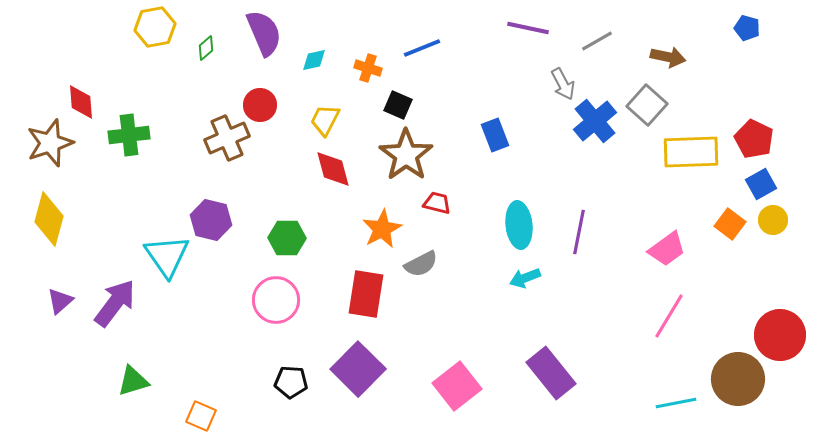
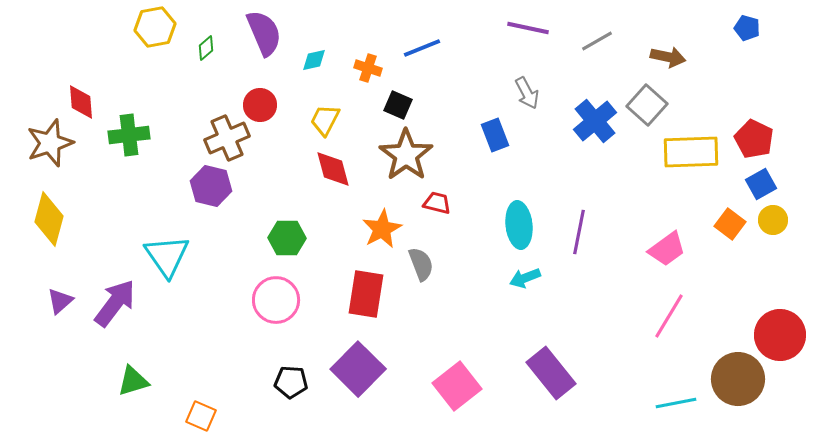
gray arrow at (563, 84): moved 36 px left, 9 px down
purple hexagon at (211, 220): moved 34 px up
gray semicircle at (421, 264): rotated 84 degrees counterclockwise
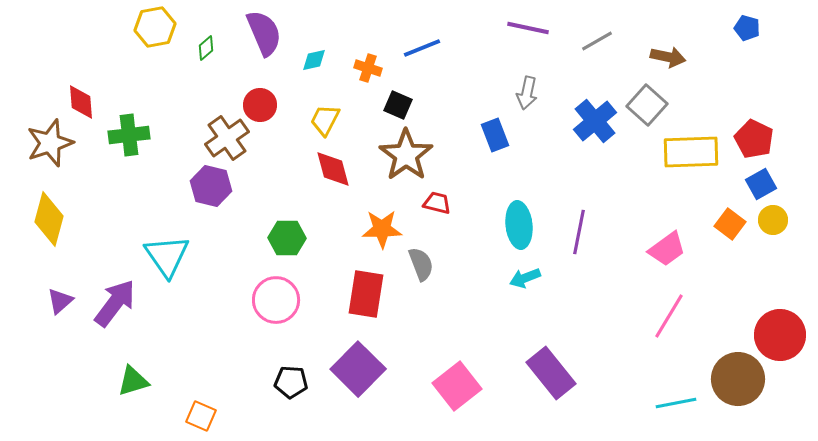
gray arrow at (527, 93): rotated 40 degrees clockwise
brown cross at (227, 138): rotated 12 degrees counterclockwise
orange star at (382, 229): rotated 27 degrees clockwise
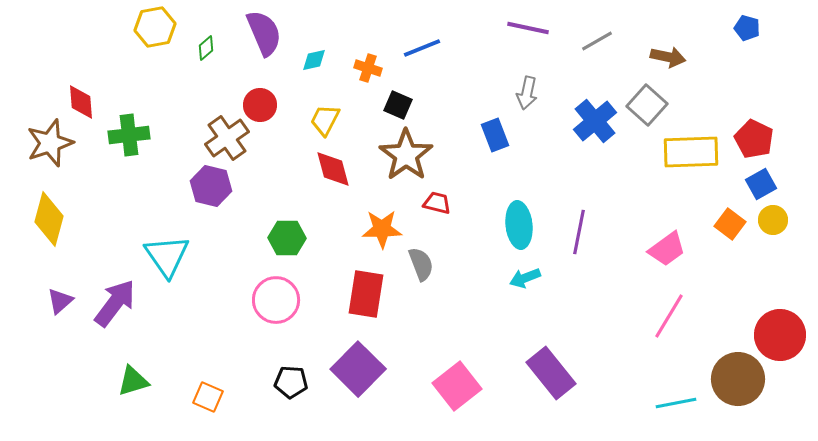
orange square at (201, 416): moved 7 px right, 19 px up
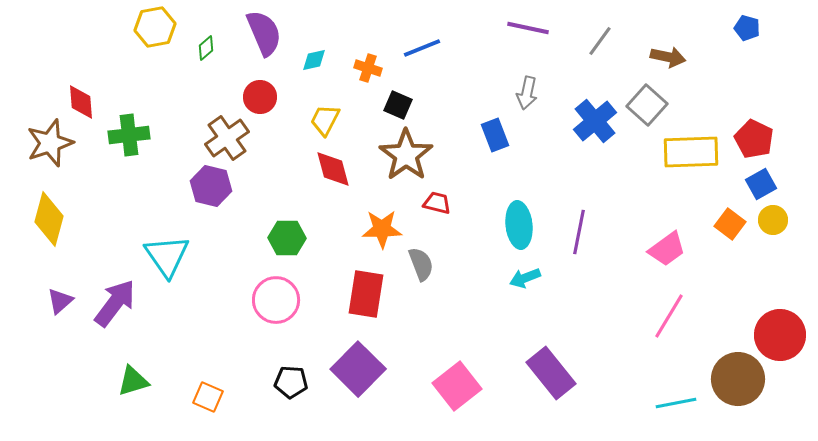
gray line at (597, 41): moved 3 px right; rotated 24 degrees counterclockwise
red circle at (260, 105): moved 8 px up
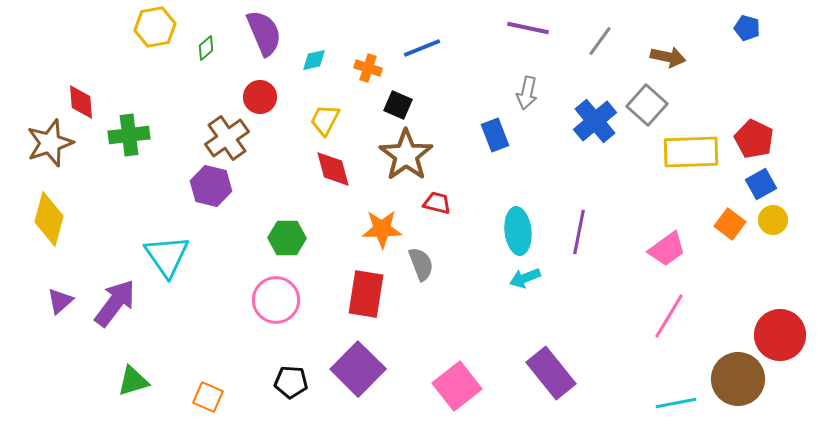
cyan ellipse at (519, 225): moved 1 px left, 6 px down
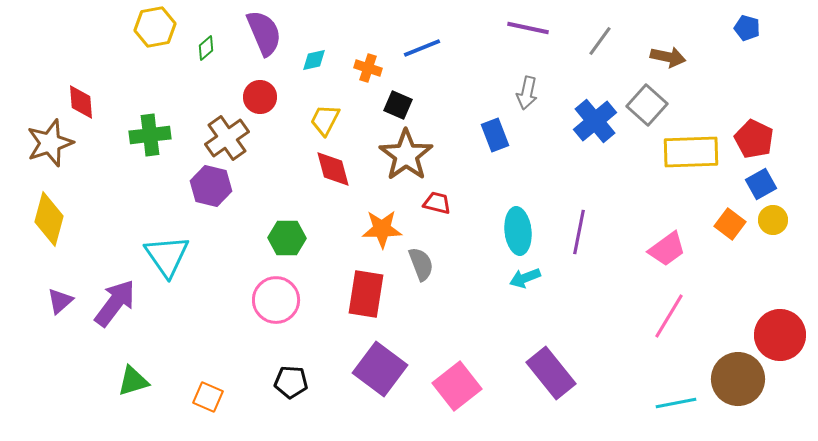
green cross at (129, 135): moved 21 px right
purple square at (358, 369): moved 22 px right; rotated 8 degrees counterclockwise
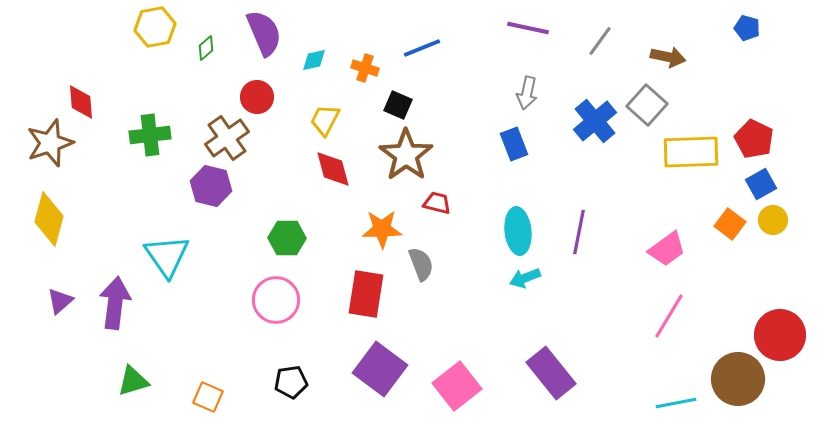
orange cross at (368, 68): moved 3 px left
red circle at (260, 97): moved 3 px left
blue rectangle at (495, 135): moved 19 px right, 9 px down
purple arrow at (115, 303): rotated 30 degrees counterclockwise
black pentagon at (291, 382): rotated 12 degrees counterclockwise
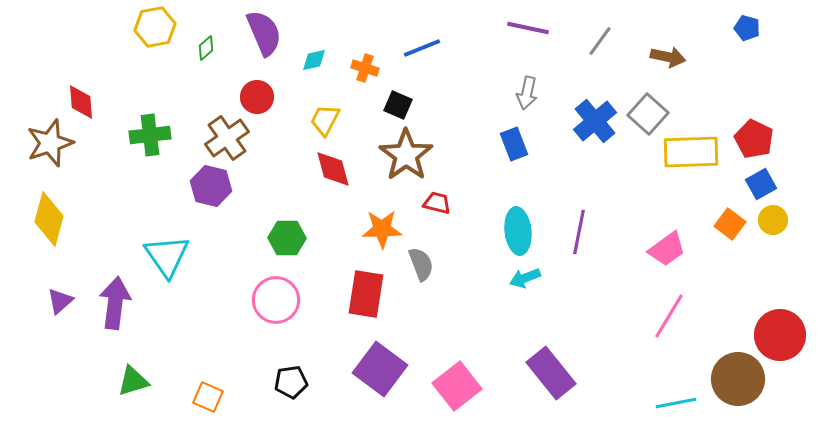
gray square at (647, 105): moved 1 px right, 9 px down
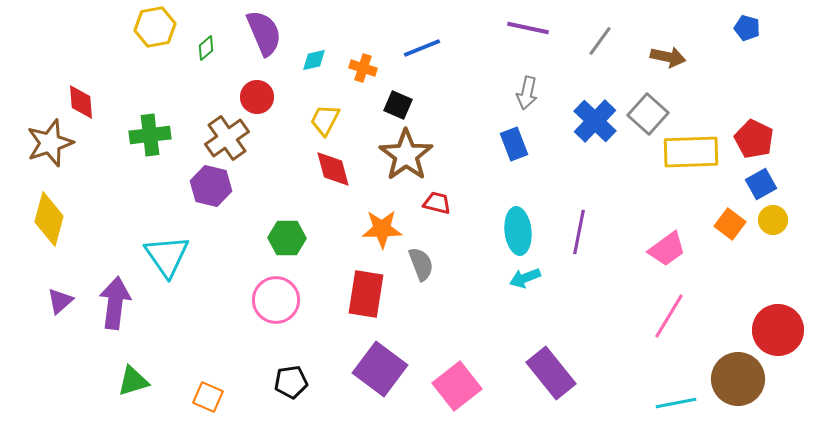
orange cross at (365, 68): moved 2 px left
blue cross at (595, 121): rotated 6 degrees counterclockwise
red circle at (780, 335): moved 2 px left, 5 px up
